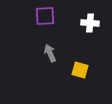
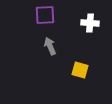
purple square: moved 1 px up
gray arrow: moved 7 px up
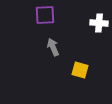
white cross: moved 9 px right
gray arrow: moved 3 px right, 1 px down
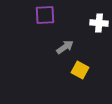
gray arrow: moved 12 px right; rotated 78 degrees clockwise
yellow square: rotated 12 degrees clockwise
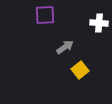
yellow square: rotated 24 degrees clockwise
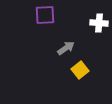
gray arrow: moved 1 px right, 1 px down
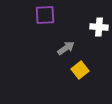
white cross: moved 4 px down
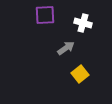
white cross: moved 16 px left, 4 px up; rotated 12 degrees clockwise
yellow square: moved 4 px down
